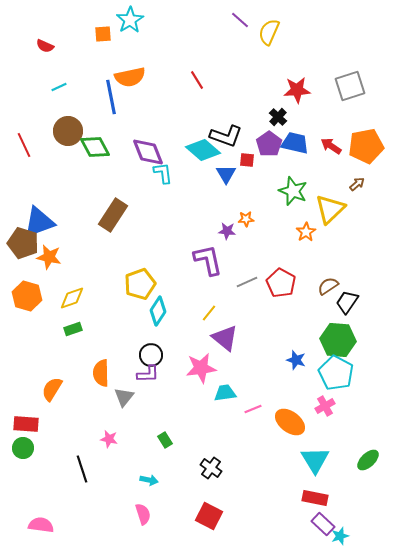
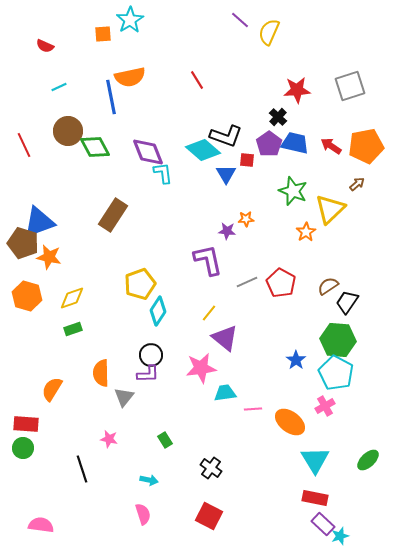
blue star at (296, 360): rotated 18 degrees clockwise
pink line at (253, 409): rotated 18 degrees clockwise
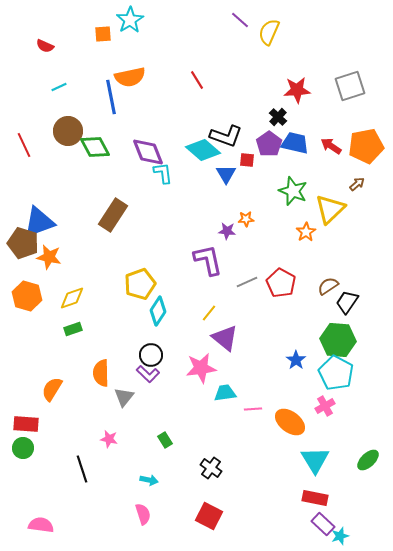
purple L-shape at (148, 374): rotated 45 degrees clockwise
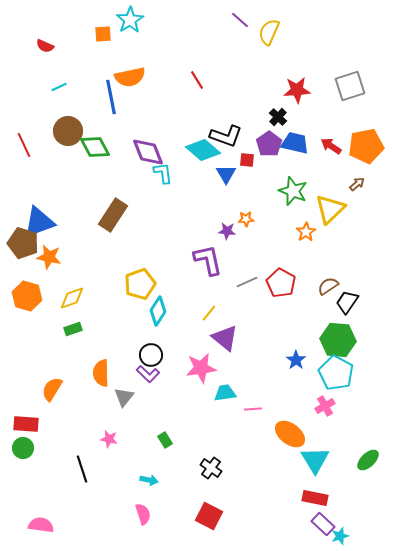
orange ellipse at (290, 422): moved 12 px down
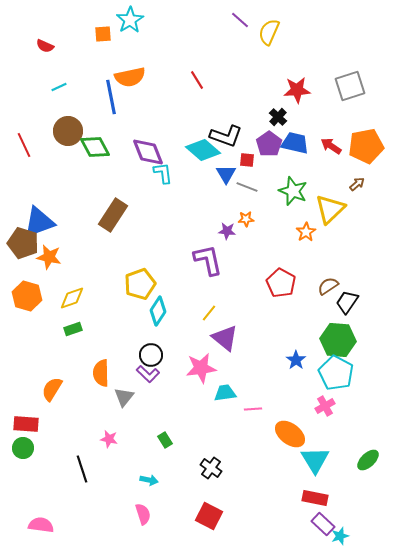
gray line at (247, 282): moved 95 px up; rotated 45 degrees clockwise
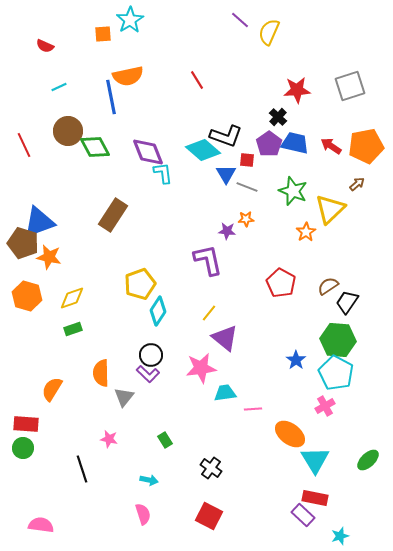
orange semicircle at (130, 77): moved 2 px left, 1 px up
purple rectangle at (323, 524): moved 20 px left, 9 px up
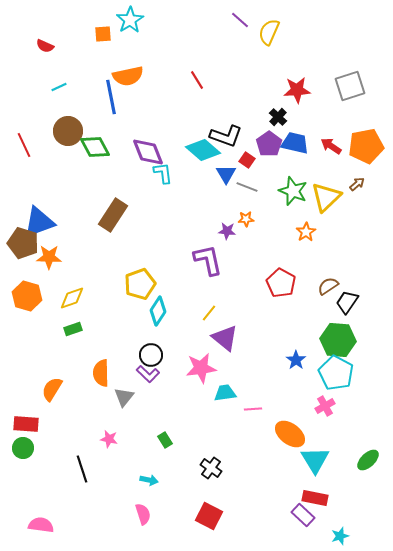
red square at (247, 160): rotated 28 degrees clockwise
yellow triangle at (330, 209): moved 4 px left, 12 px up
orange star at (49, 257): rotated 10 degrees counterclockwise
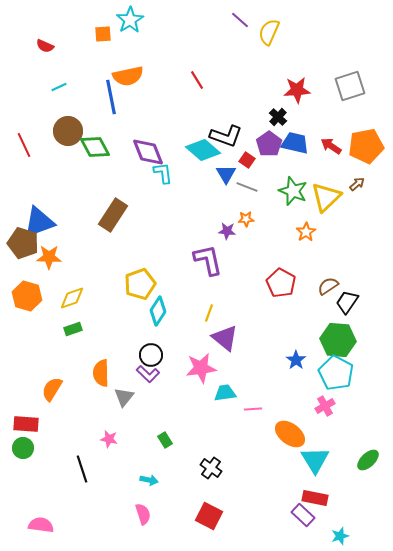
yellow line at (209, 313): rotated 18 degrees counterclockwise
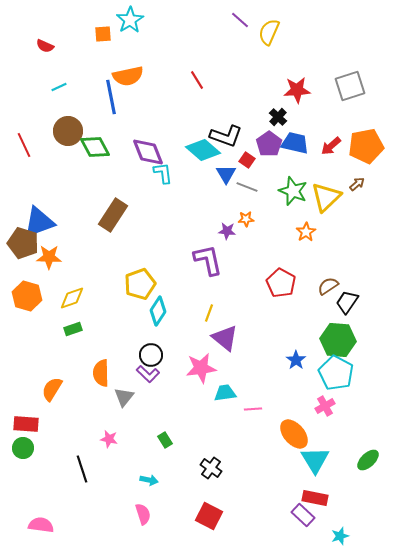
red arrow at (331, 146): rotated 75 degrees counterclockwise
orange ellipse at (290, 434): moved 4 px right; rotated 12 degrees clockwise
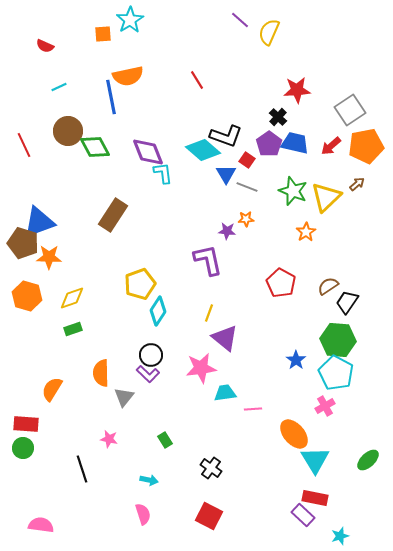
gray square at (350, 86): moved 24 px down; rotated 16 degrees counterclockwise
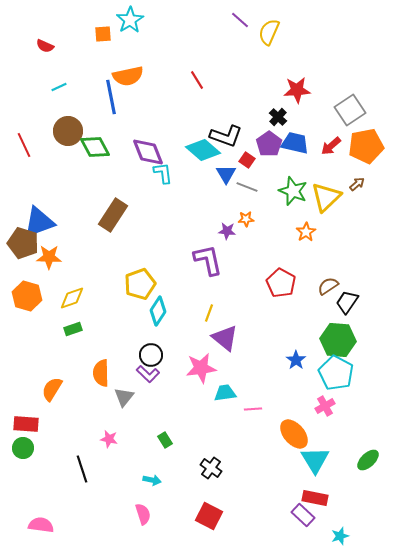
cyan arrow at (149, 480): moved 3 px right
